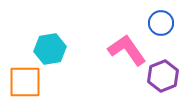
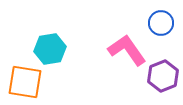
orange square: rotated 9 degrees clockwise
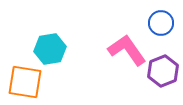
purple hexagon: moved 5 px up
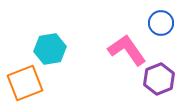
purple hexagon: moved 4 px left, 8 px down
orange square: moved 1 px down; rotated 30 degrees counterclockwise
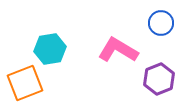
pink L-shape: moved 9 px left; rotated 24 degrees counterclockwise
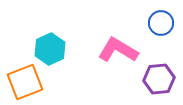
cyan hexagon: rotated 16 degrees counterclockwise
purple hexagon: rotated 16 degrees clockwise
orange square: moved 1 px up
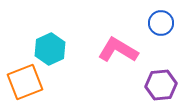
purple hexagon: moved 2 px right, 6 px down
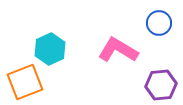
blue circle: moved 2 px left
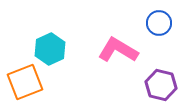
purple hexagon: rotated 20 degrees clockwise
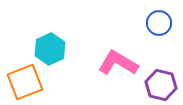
pink L-shape: moved 13 px down
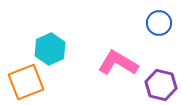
orange square: moved 1 px right
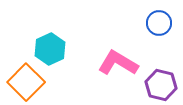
orange square: rotated 24 degrees counterclockwise
